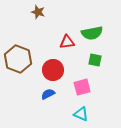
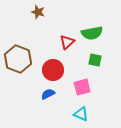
red triangle: rotated 35 degrees counterclockwise
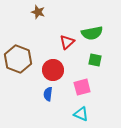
blue semicircle: rotated 56 degrees counterclockwise
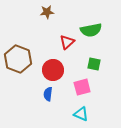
brown star: moved 9 px right; rotated 24 degrees counterclockwise
green semicircle: moved 1 px left, 3 px up
green square: moved 1 px left, 4 px down
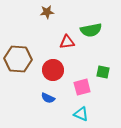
red triangle: rotated 35 degrees clockwise
brown hexagon: rotated 16 degrees counterclockwise
green square: moved 9 px right, 8 px down
blue semicircle: moved 4 px down; rotated 72 degrees counterclockwise
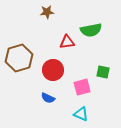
brown hexagon: moved 1 px right, 1 px up; rotated 20 degrees counterclockwise
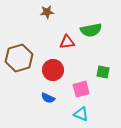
pink square: moved 1 px left, 2 px down
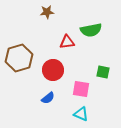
pink square: rotated 24 degrees clockwise
blue semicircle: rotated 64 degrees counterclockwise
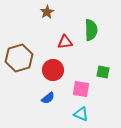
brown star: rotated 24 degrees counterclockwise
green semicircle: rotated 80 degrees counterclockwise
red triangle: moved 2 px left
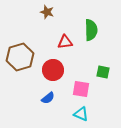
brown star: rotated 24 degrees counterclockwise
brown hexagon: moved 1 px right, 1 px up
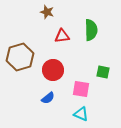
red triangle: moved 3 px left, 6 px up
